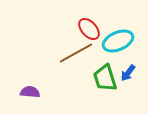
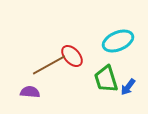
red ellipse: moved 17 px left, 27 px down
brown line: moved 27 px left, 12 px down
blue arrow: moved 14 px down
green trapezoid: moved 1 px right, 1 px down
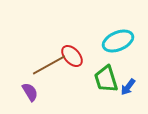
purple semicircle: rotated 54 degrees clockwise
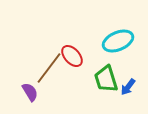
brown line: moved 3 px down; rotated 24 degrees counterclockwise
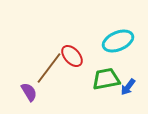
green trapezoid: rotated 96 degrees clockwise
purple semicircle: moved 1 px left
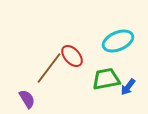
purple semicircle: moved 2 px left, 7 px down
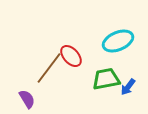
red ellipse: moved 1 px left
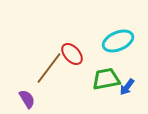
red ellipse: moved 1 px right, 2 px up
blue arrow: moved 1 px left
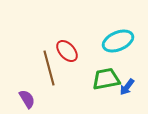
red ellipse: moved 5 px left, 3 px up
brown line: rotated 52 degrees counterclockwise
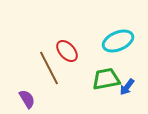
brown line: rotated 12 degrees counterclockwise
